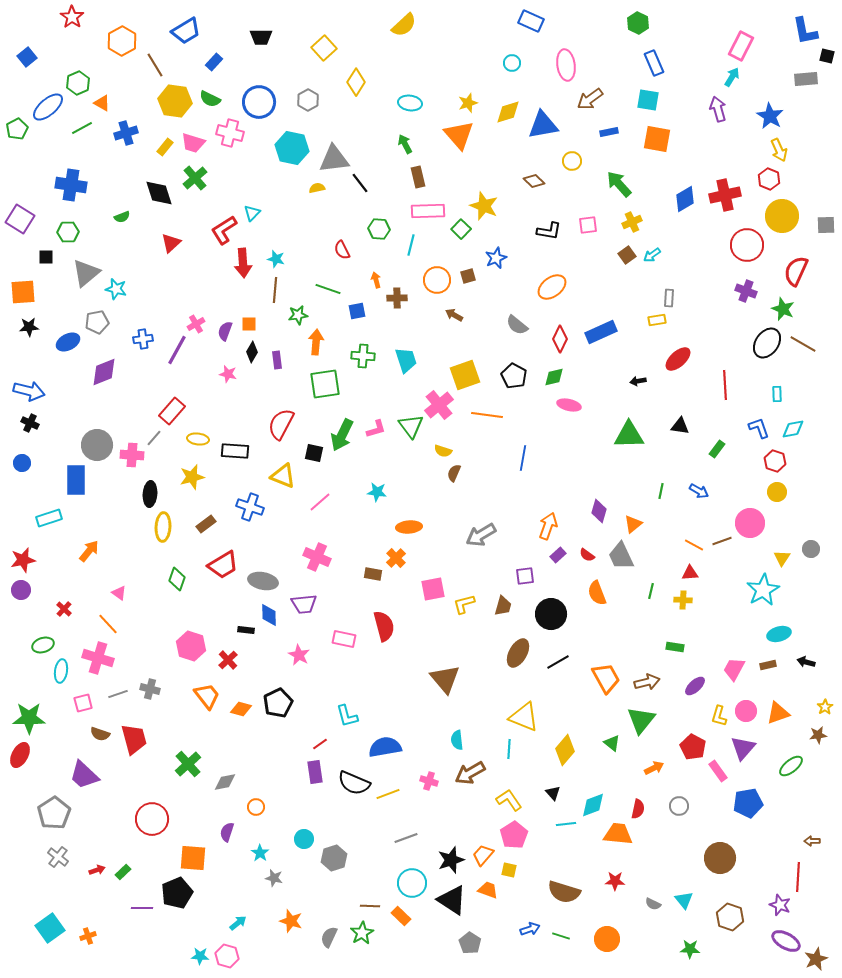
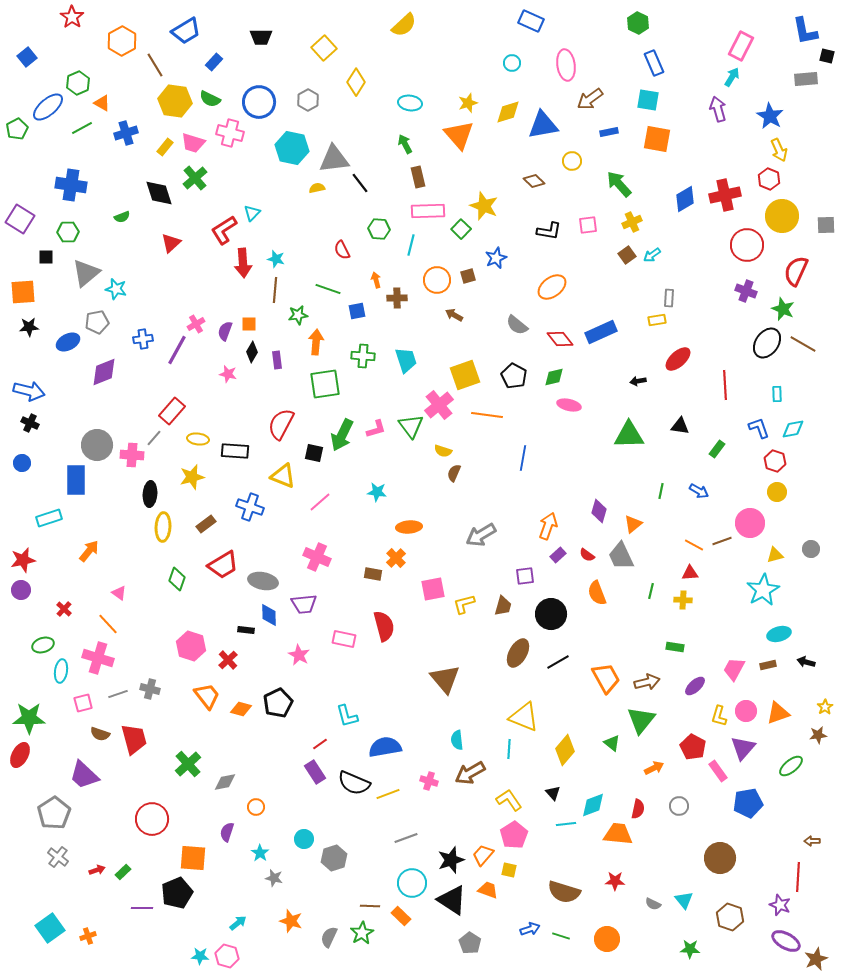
red diamond at (560, 339): rotated 64 degrees counterclockwise
yellow triangle at (782, 558): moved 7 px left, 3 px up; rotated 42 degrees clockwise
purple rectangle at (315, 772): rotated 25 degrees counterclockwise
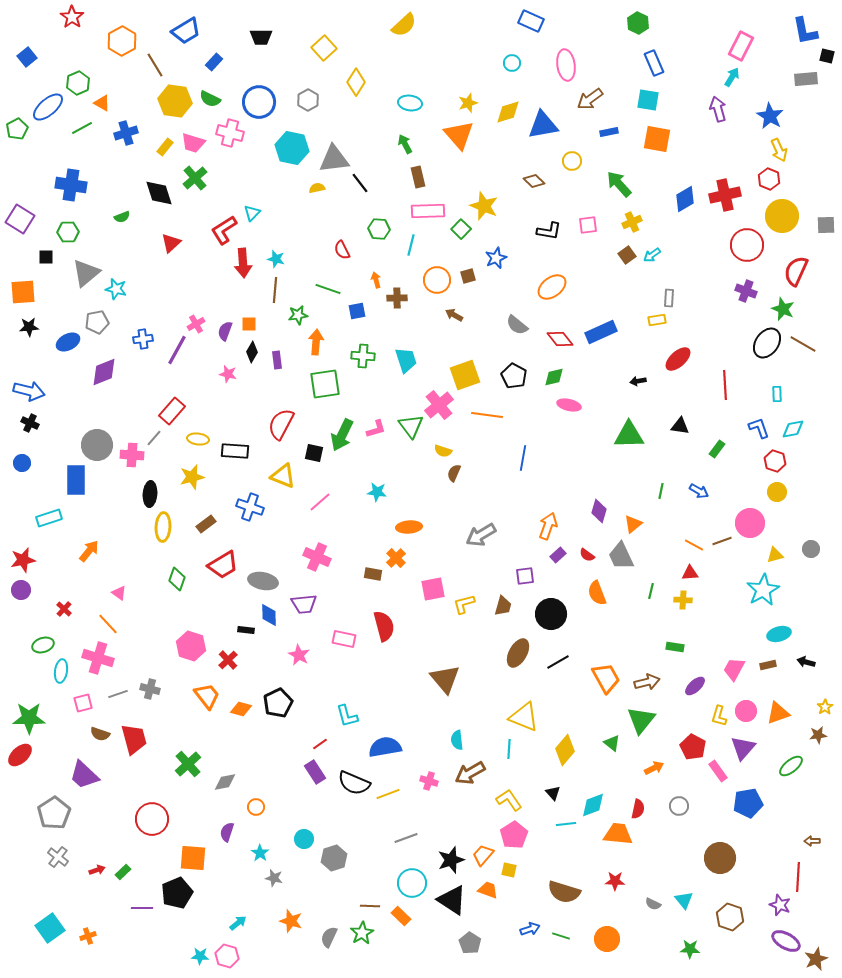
red ellipse at (20, 755): rotated 20 degrees clockwise
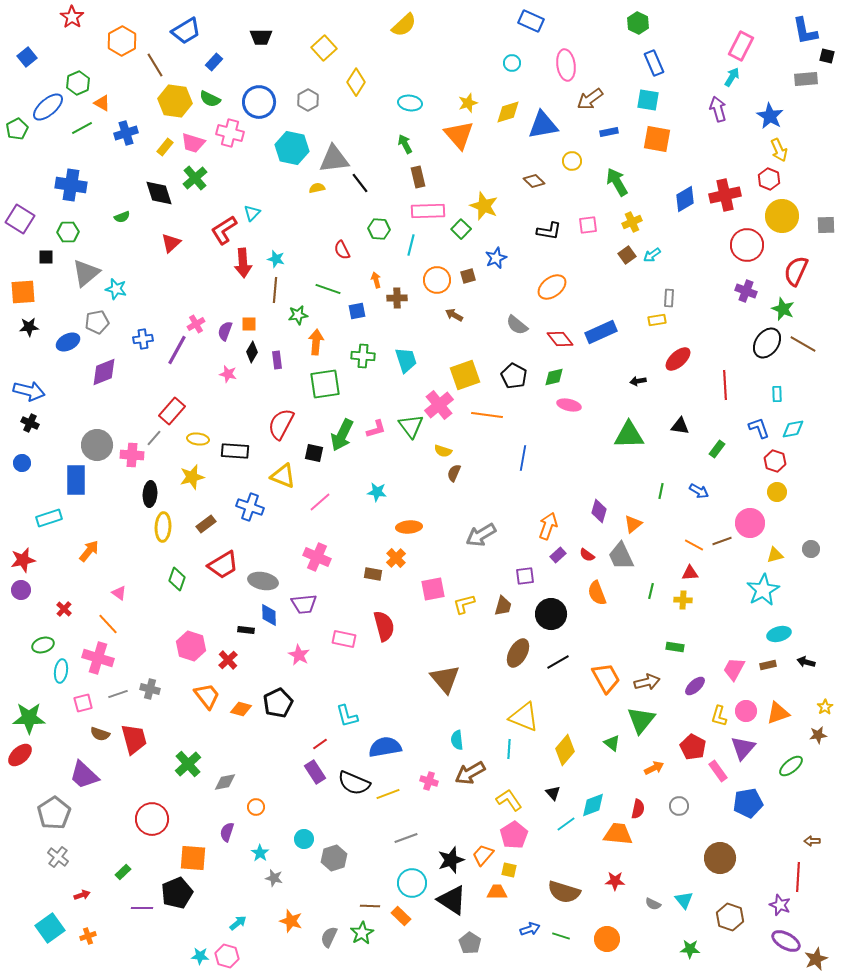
green arrow at (619, 184): moved 2 px left, 2 px up; rotated 12 degrees clockwise
cyan line at (566, 824): rotated 30 degrees counterclockwise
red arrow at (97, 870): moved 15 px left, 25 px down
orange trapezoid at (488, 890): moved 9 px right, 2 px down; rotated 20 degrees counterclockwise
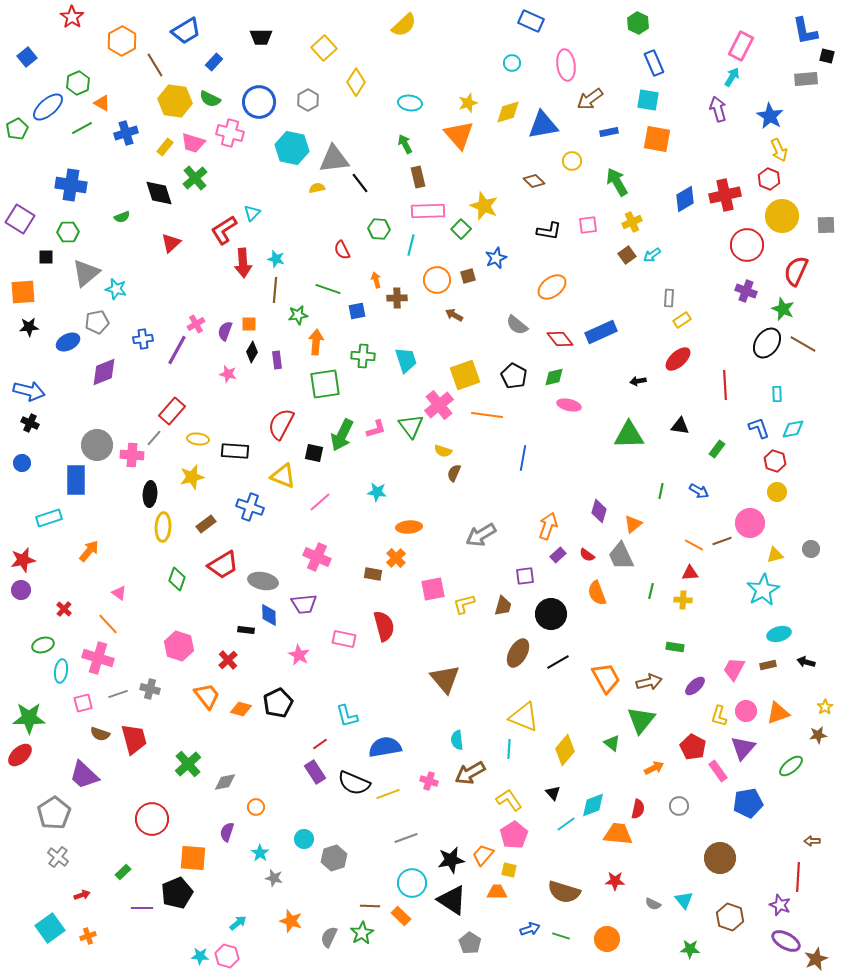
yellow rectangle at (657, 320): moved 25 px right; rotated 24 degrees counterclockwise
pink hexagon at (191, 646): moved 12 px left
brown arrow at (647, 682): moved 2 px right
black star at (451, 860): rotated 8 degrees clockwise
